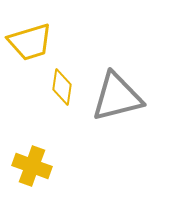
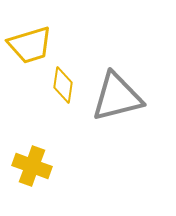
yellow trapezoid: moved 3 px down
yellow diamond: moved 1 px right, 2 px up
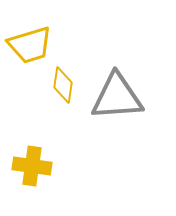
gray triangle: rotated 10 degrees clockwise
yellow cross: rotated 12 degrees counterclockwise
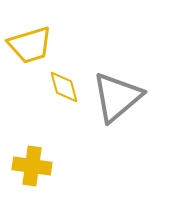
yellow diamond: moved 1 px right, 2 px down; rotated 24 degrees counterclockwise
gray triangle: rotated 36 degrees counterclockwise
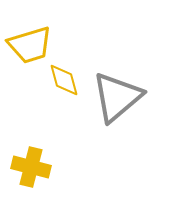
yellow diamond: moved 7 px up
yellow cross: moved 1 px left, 1 px down; rotated 6 degrees clockwise
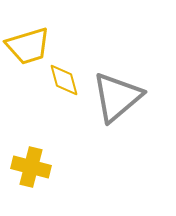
yellow trapezoid: moved 2 px left, 1 px down
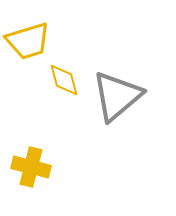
yellow trapezoid: moved 5 px up
gray triangle: moved 1 px up
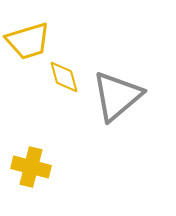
yellow diamond: moved 3 px up
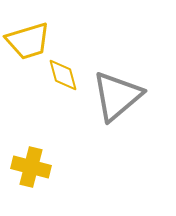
yellow diamond: moved 1 px left, 2 px up
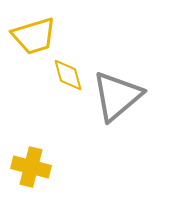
yellow trapezoid: moved 6 px right, 5 px up
yellow diamond: moved 5 px right
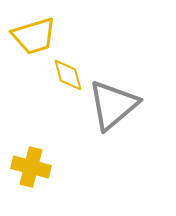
gray triangle: moved 4 px left, 9 px down
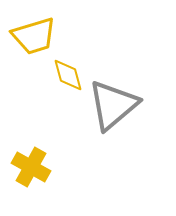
yellow cross: rotated 15 degrees clockwise
